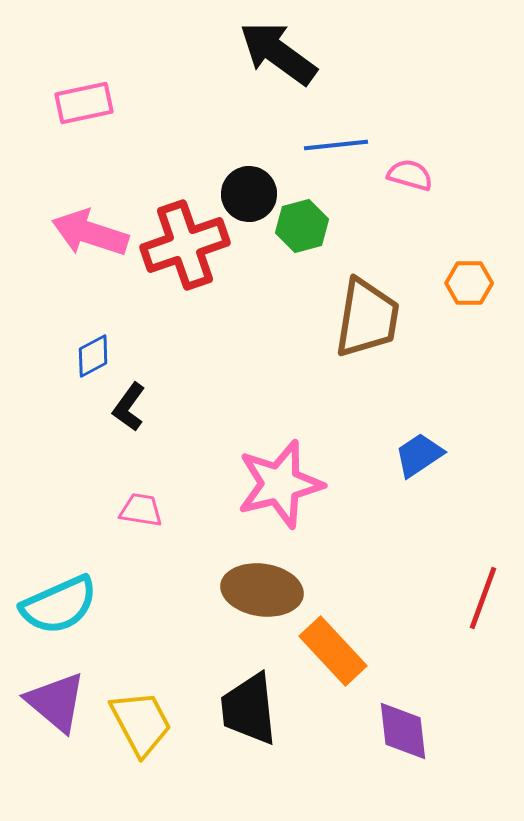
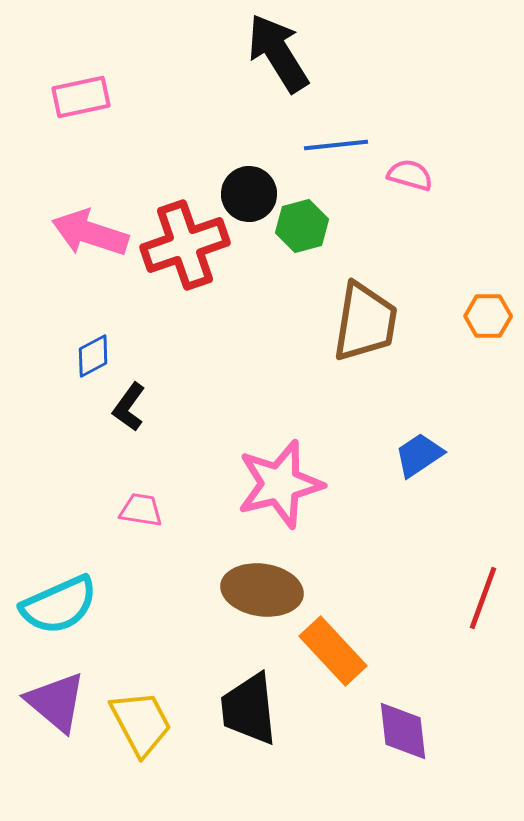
black arrow: rotated 22 degrees clockwise
pink rectangle: moved 3 px left, 6 px up
orange hexagon: moved 19 px right, 33 px down
brown trapezoid: moved 2 px left, 4 px down
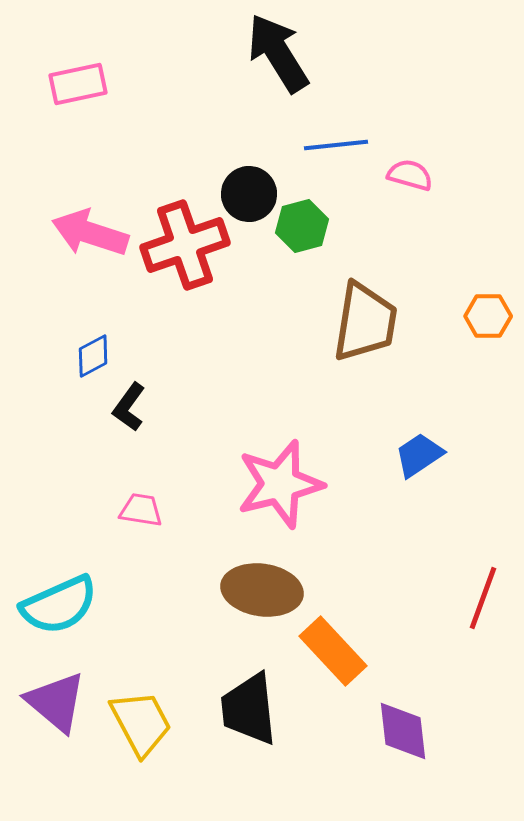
pink rectangle: moved 3 px left, 13 px up
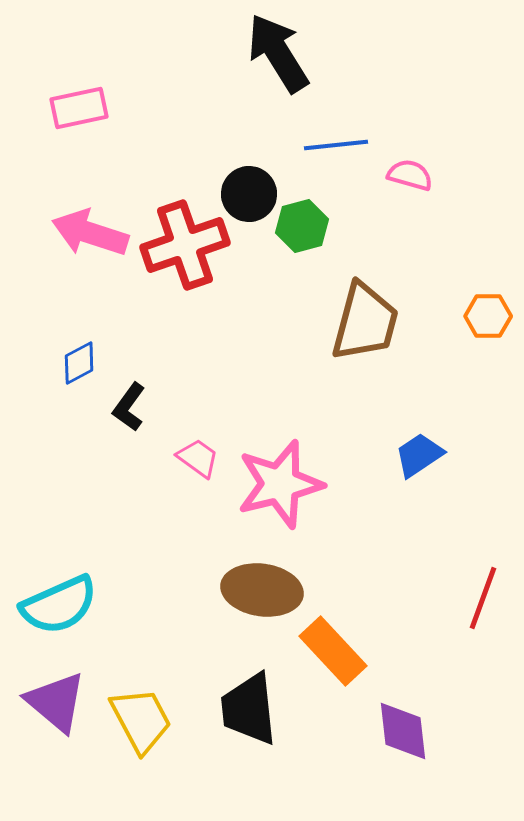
pink rectangle: moved 1 px right, 24 px down
brown trapezoid: rotated 6 degrees clockwise
blue diamond: moved 14 px left, 7 px down
pink trapezoid: moved 57 px right, 52 px up; rotated 27 degrees clockwise
yellow trapezoid: moved 3 px up
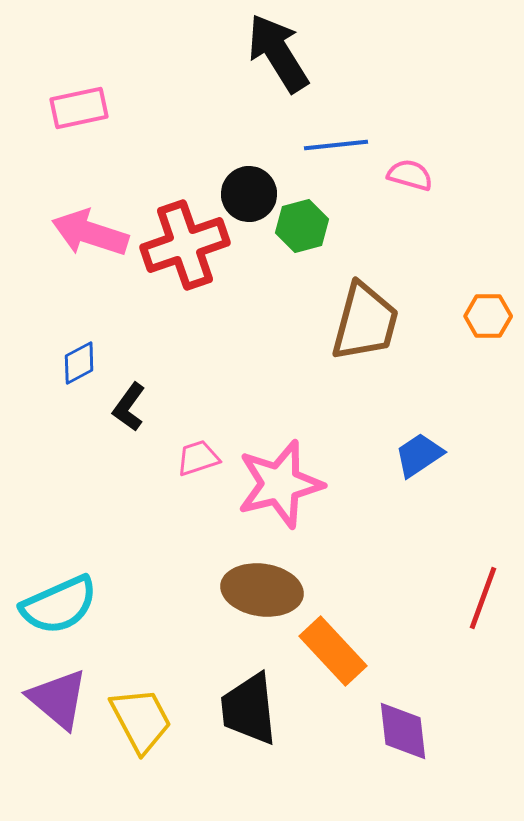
pink trapezoid: rotated 54 degrees counterclockwise
purple triangle: moved 2 px right, 3 px up
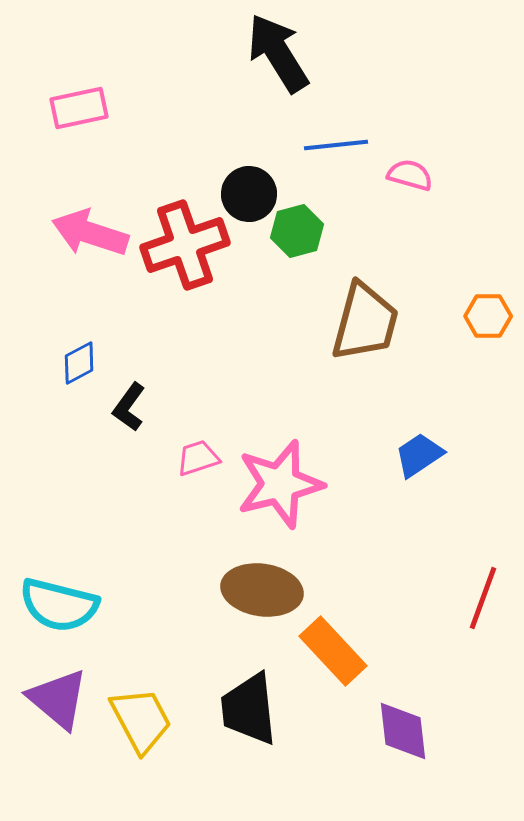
green hexagon: moved 5 px left, 5 px down
cyan semicircle: rotated 38 degrees clockwise
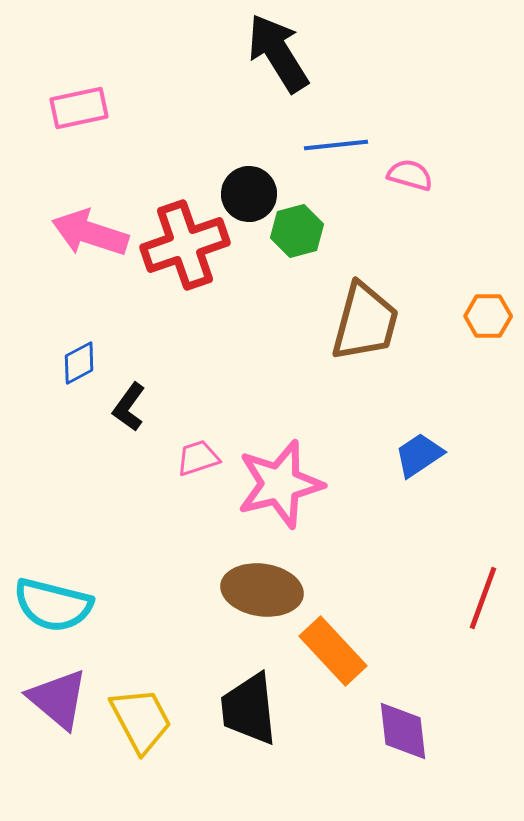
cyan semicircle: moved 6 px left
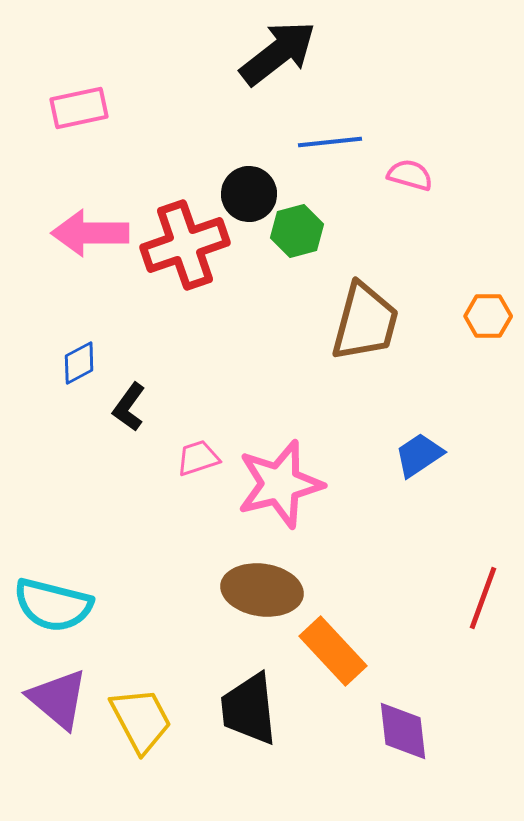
black arrow: rotated 84 degrees clockwise
blue line: moved 6 px left, 3 px up
pink arrow: rotated 18 degrees counterclockwise
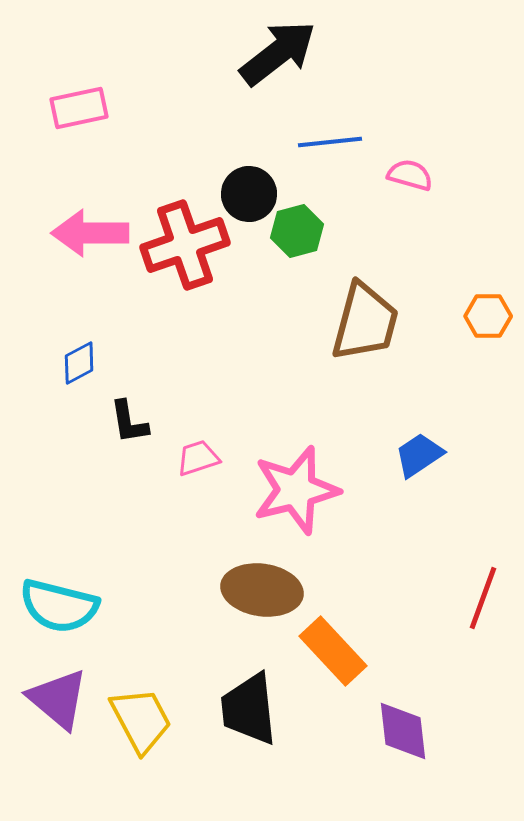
black L-shape: moved 15 px down; rotated 45 degrees counterclockwise
pink star: moved 16 px right, 6 px down
cyan semicircle: moved 6 px right, 1 px down
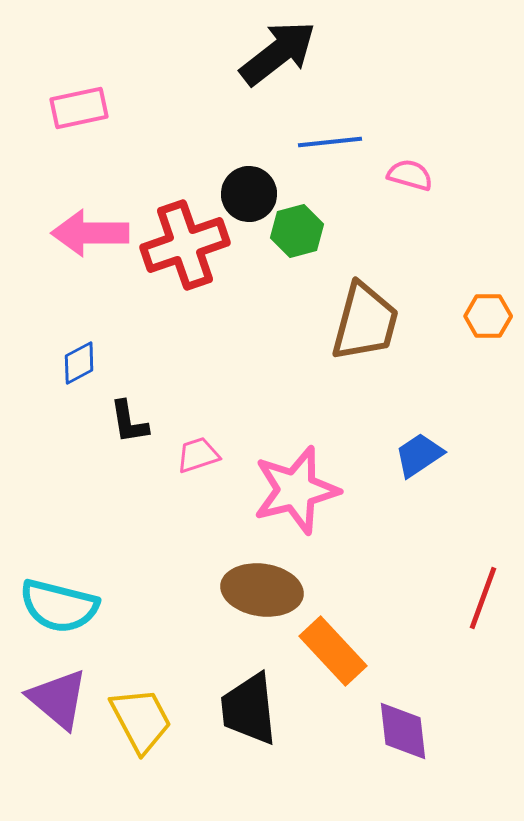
pink trapezoid: moved 3 px up
